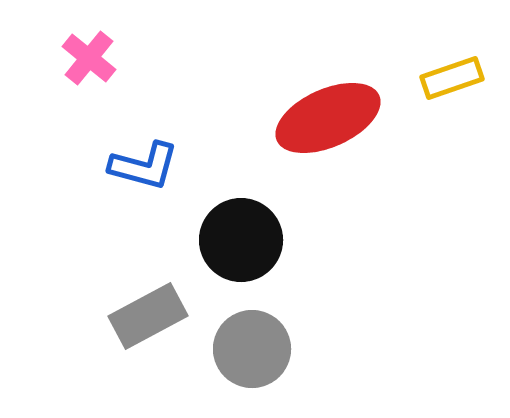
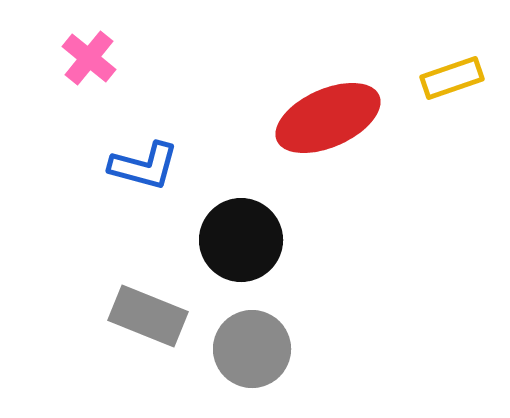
gray rectangle: rotated 50 degrees clockwise
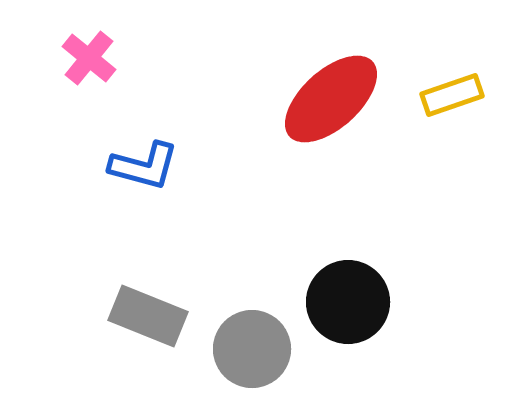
yellow rectangle: moved 17 px down
red ellipse: moved 3 px right, 19 px up; rotated 18 degrees counterclockwise
black circle: moved 107 px right, 62 px down
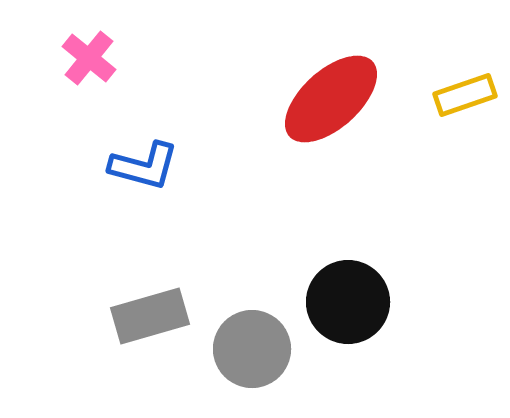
yellow rectangle: moved 13 px right
gray rectangle: moved 2 px right; rotated 38 degrees counterclockwise
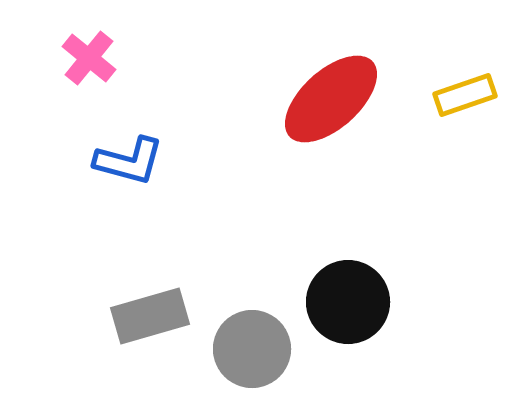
blue L-shape: moved 15 px left, 5 px up
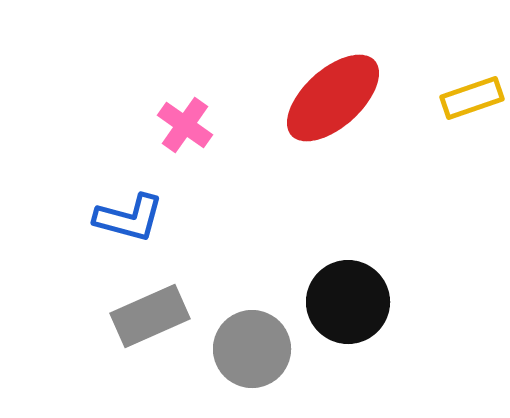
pink cross: moved 96 px right, 67 px down; rotated 4 degrees counterclockwise
yellow rectangle: moved 7 px right, 3 px down
red ellipse: moved 2 px right, 1 px up
blue L-shape: moved 57 px down
gray rectangle: rotated 8 degrees counterclockwise
